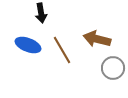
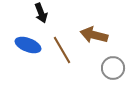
black arrow: rotated 12 degrees counterclockwise
brown arrow: moved 3 px left, 4 px up
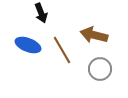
gray circle: moved 13 px left, 1 px down
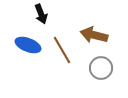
black arrow: moved 1 px down
gray circle: moved 1 px right, 1 px up
